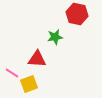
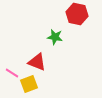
green star: rotated 21 degrees clockwise
red triangle: moved 3 px down; rotated 18 degrees clockwise
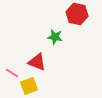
yellow square: moved 2 px down
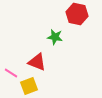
pink line: moved 1 px left
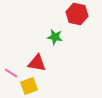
red triangle: moved 1 px down; rotated 12 degrees counterclockwise
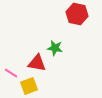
green star: moved 11 px down
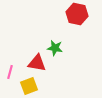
pink line: moved 1 px left, 1 px up; rotated 72 degrees clockwise
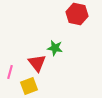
red triangle: rotated 42 degrees clockwise
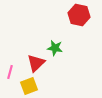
red hexagon: moved 2 px right, 1 px down
red triangle: moved 1 px left; rotated 24 degrees clockwise
